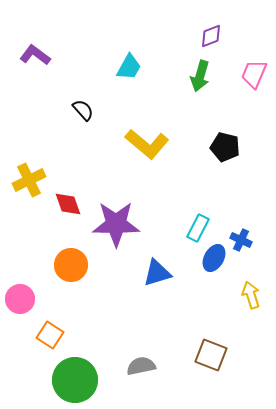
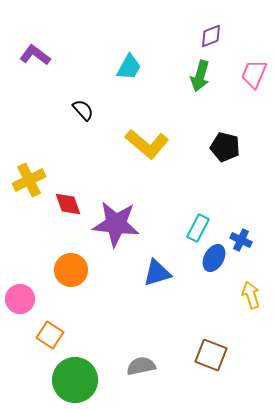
purple star: rotated 6 degrees clockwise
orange circle: moved 5 px down
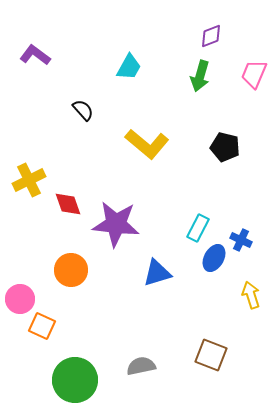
orange square: moved 8 px left, 9 px up; rotated 8 degrees counterclockwise
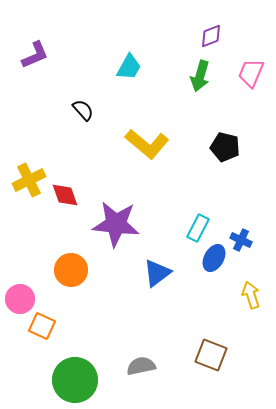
purple L-shape: rotated 120 degrees clockwise
pink trapezoid: moved 3 px left, 1 px up
red diamond: moved 3 px left, 9 px up
blue triangle: rotated 20 degrees counterclockwise
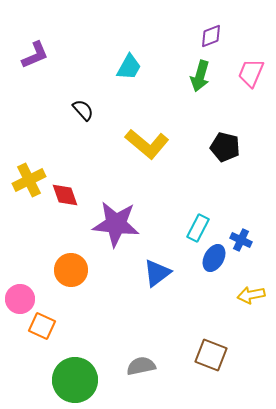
yellow arrow: rotated 84 degrees counterclockwise
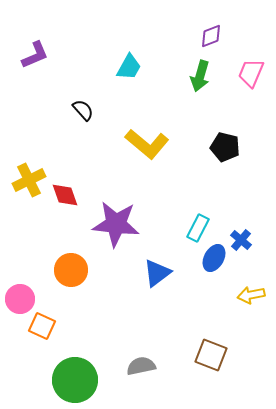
blue cross: rotated 15 degrees clockwise
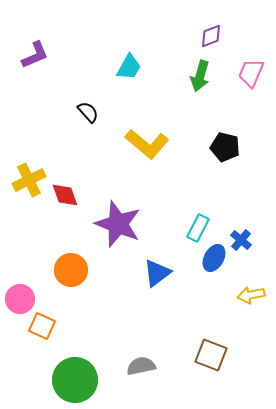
black semicircle: moved 5 px right, 2 px down
purple star: moved 2 px right; rotated 15 degrees clockwise
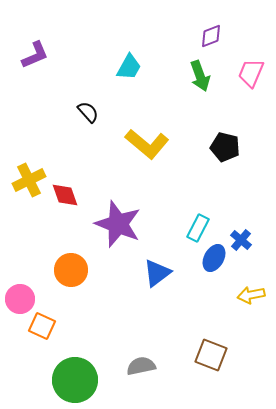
green arrow: rotated 36 degrees counterclockwise
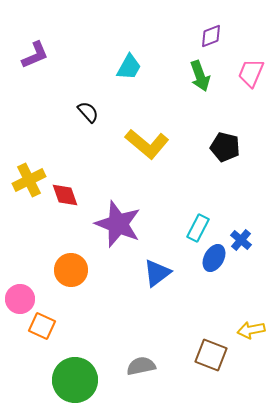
yellow arrow: moved 35 px down
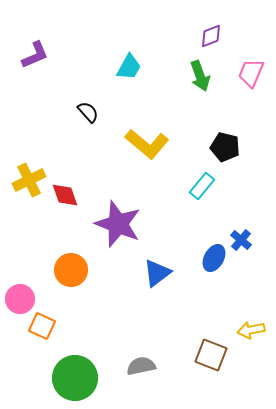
cyan rectangle: moved 4 px right, 42 px up; rotated 12 degrees clockwise
green circle: moved 2 px up
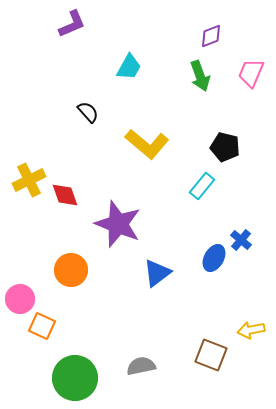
purple L-shape: moved 37 px right, 31 px up
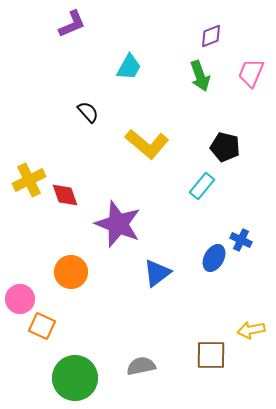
blue cross: rotated 15 degrees counterclockwise
orange circle: moved 2 px down
brown square: rotated 20 degrees counterclockwise
